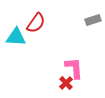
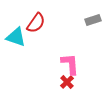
cyan triangle: rotated 15 degrees clockwise
pink L-shape: moved 4 px left, 4 px up
red cross: moved 1 px right, 1 px up
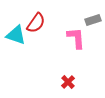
cyan triangle: moved 2 px up
pink L-shape: moved 6 px right, 26 px up
red cross: moved 1 px right
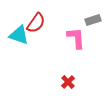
cyan triangle: moved 3 px right
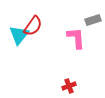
red semicircle: moved 3 px left, 3 px down
cyan triangle: rotated 50 degrees clockwise
red cross: moved 1 px right, 4 px down; rotated 24 degrees clockwise
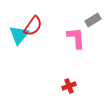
gray rectangle: rotated 14 degrees counterclockwise
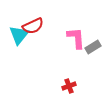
gray rectangle: moved 27 px down
red semicircle: rotated 30 degrees clockwise
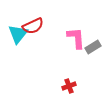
cyan triangle: moved 1 px left, 1 px up
